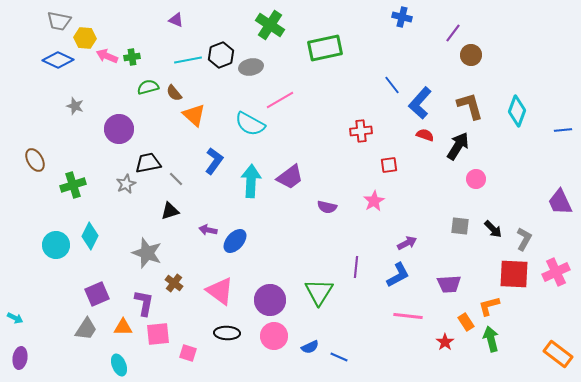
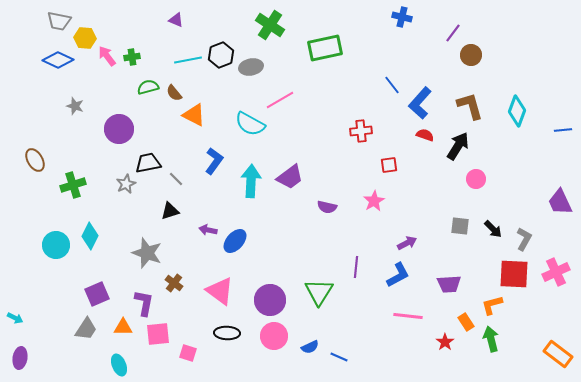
pink arrow at (107, 56): rotated 30 degrees clockwise
orange triangle at (194, 115): rotated 15 degrees counterclockwise
orange L-shape at (489, 306): moved 3 px right, 1 px up
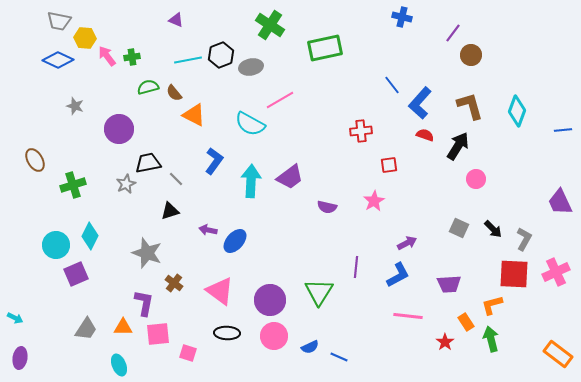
gray square at (460, 226): moved 1 px left, 2 px down; rotated 18 degrees clockwise
purple square at (97, 294): moved 21 px left, 20 px up
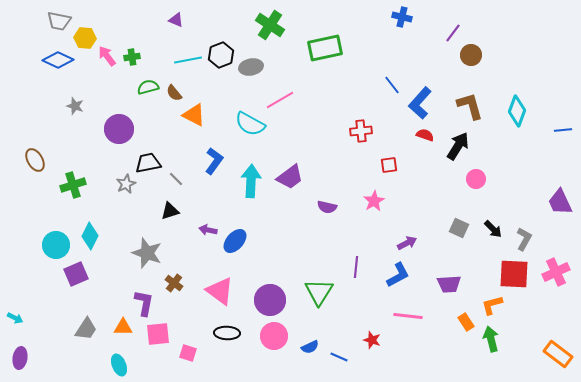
red star at (445, 342): moved 73 px left, 2 px up; rotated 18 degrees counterclockwise
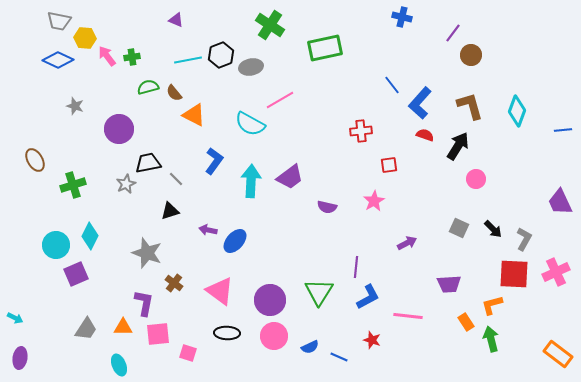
blue L-shape at (398, 275): moved 30 px left, 22 px down
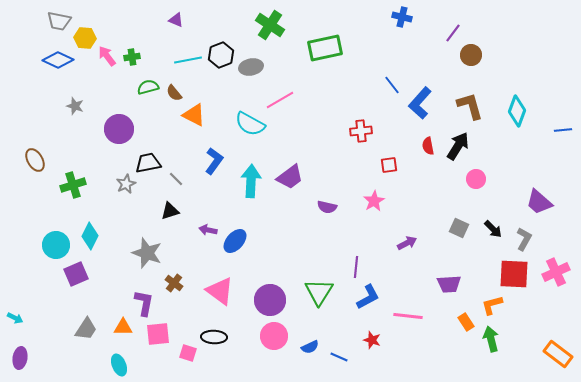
red semicircle at (425, 135): moved 3 px right, 11 px down; rotated 120 degrees counterclockwise
purple trapezoid at (560, 202): moved 21 px left; rotated 24 degrees counterclockwise
black ellipse at (227, 333): moved 13 px left, 4 px down
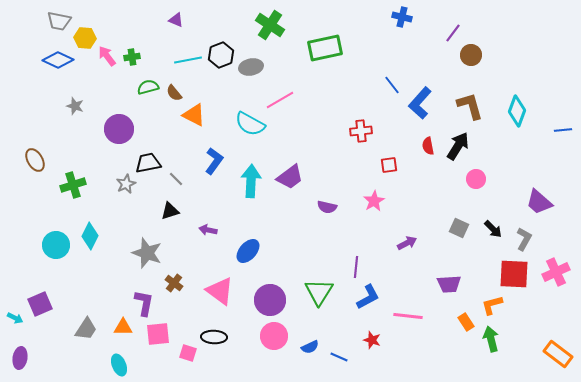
blue ellipse at (235, 241): moved 13 px right, 10 px down
purple square at (76, 274): moved 36 px left, 30 px down
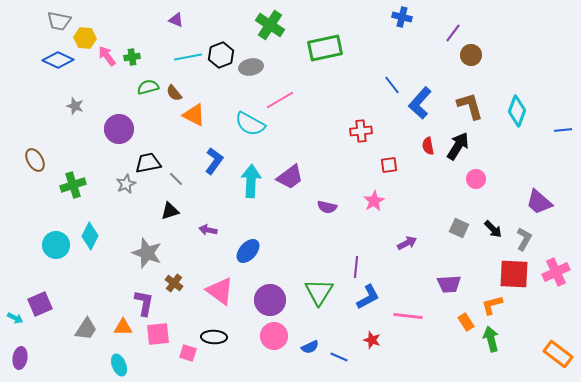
cyan line at (188, 60): moved 3 px up
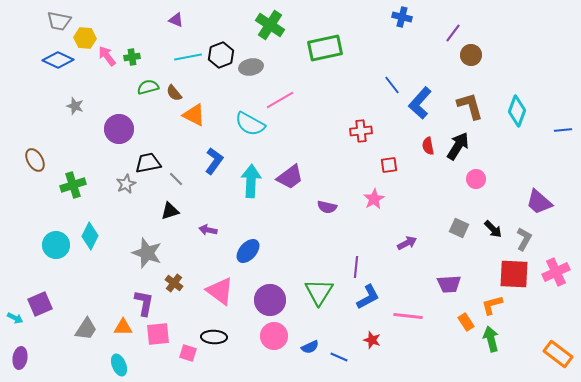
pink star at (374, 201): moved 2 px up
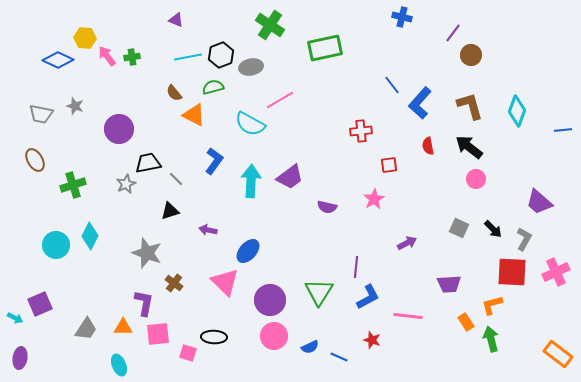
gray trapezoid at (59, 21): moved 18 px left, 93 px down
green semicircle at (148, 87): moved 65 px right
black arrow at (458, 146): moved 11 px right, 1 px down; rotated 84 degrees counterclockwise
red square at (514, 274): moved 2 px left, 2 px up
pink triangle at (220, 291): moved 5 px right, 9 px up; rotated 8 degrees clockwise
